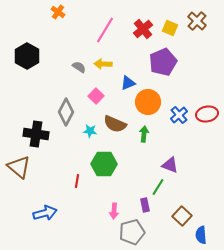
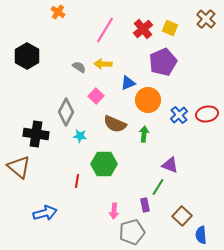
brown cross: moved 9 px right, 2 px up
orange circle: moved 2 px up
cyan star: moved 10 px left, 5 px down
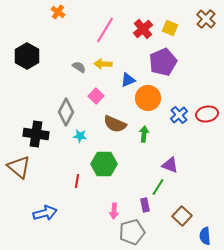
blue triangle: moved 3 px up
orange circle: moved 2 px up
blue semicircle: moved 4 px right, 1 px down
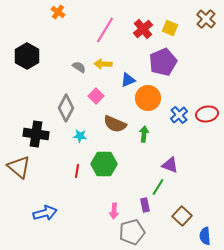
gray diamond: moved 4 px up
red line: moved 10 px up
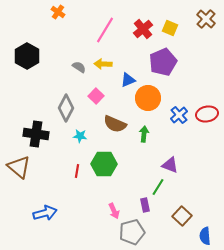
pink arrow: rotated 28 degrees counterclockwise
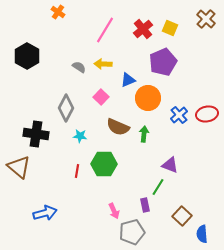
pink square: moved 5 px right, 1 px down
brown semicircle: moved 3 px right, 3 px down
blue semicircle: moved 3 px left, 2 px up
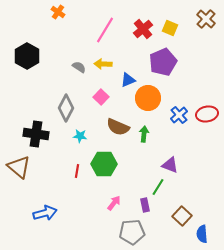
pink arrow: moved 8 px up; rotated 119 degrees counterclockwise
gray pentagon: rotated 10 degrees clockwise
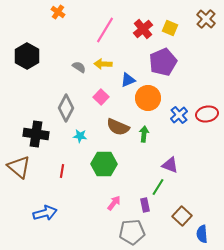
red line: moved 15 px left
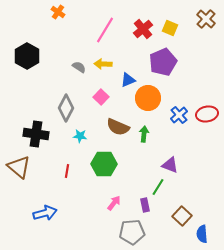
red line: moved 5 px right
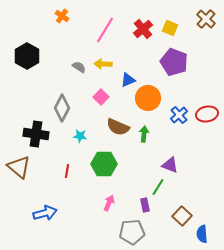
orange cross: moved 4 px right, 4 px down
purple pentagon: moved 11 px right; rotated 28 degrees counterclockwise
gray diamond: moved 4 px left
pink arrow: moved 5 px left; rotated 14 degrees counterclockwise
